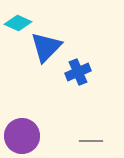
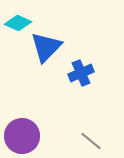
blue cross: moved 3 px right, 1 px down
gray line: rotated 40 degrees clockwise
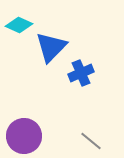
cyan diamond: moved 1 px right, 2 px down
blue triangle: moved 5 px right
purple circle: moved 2 px right
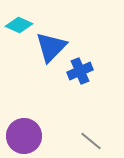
blue cross: moved 1 px left, 2 px up
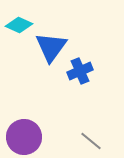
blue triangle: rotated 8 degrees counterclockwise
purple circle: moved 1 px down
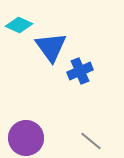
blue triangle: rotated 12 degrees counterclockwise
purple circle: moved 2 px right, 1 px down
